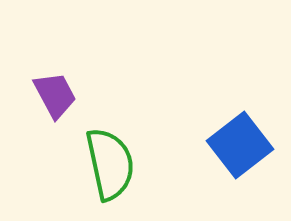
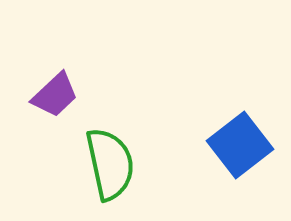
purple trapezoid: rotated 75 degrees clockwise
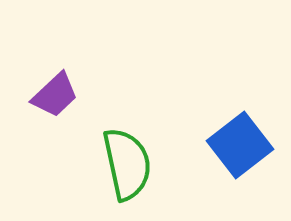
green semicircle: moved 17 px right
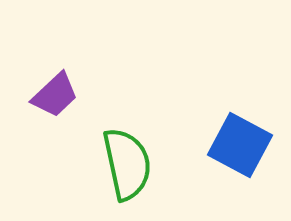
blue square: rotated 24 degrees counterclockwise
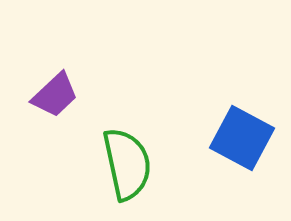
blue square: moved 2 px right, 7 px up
